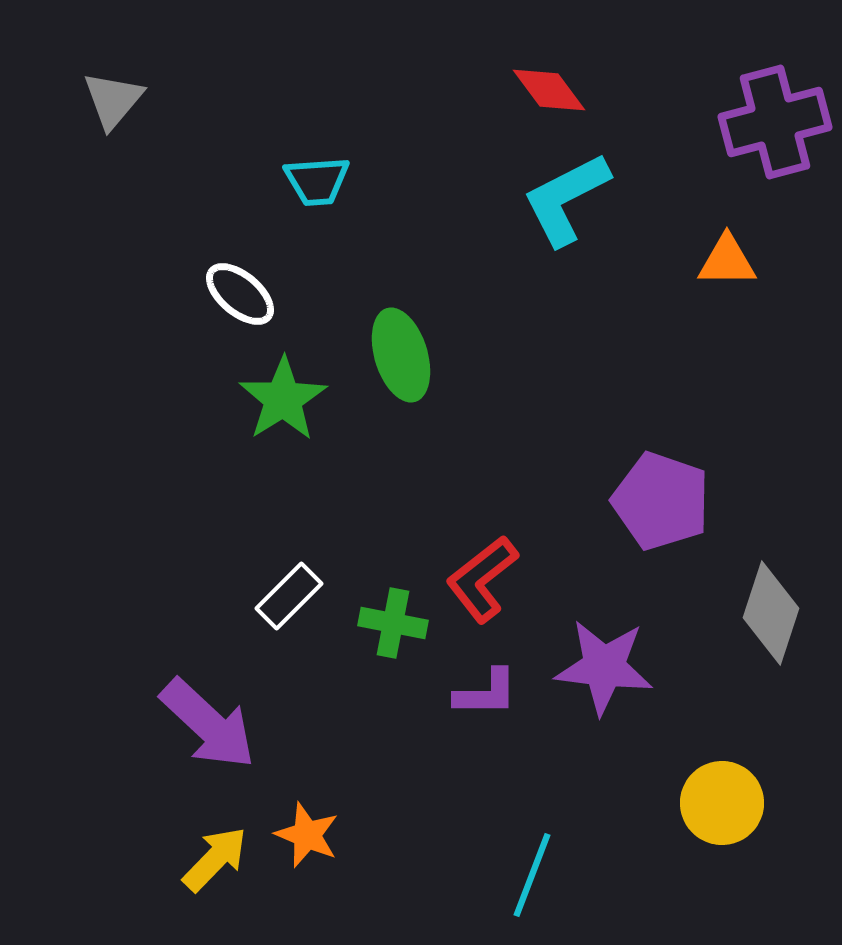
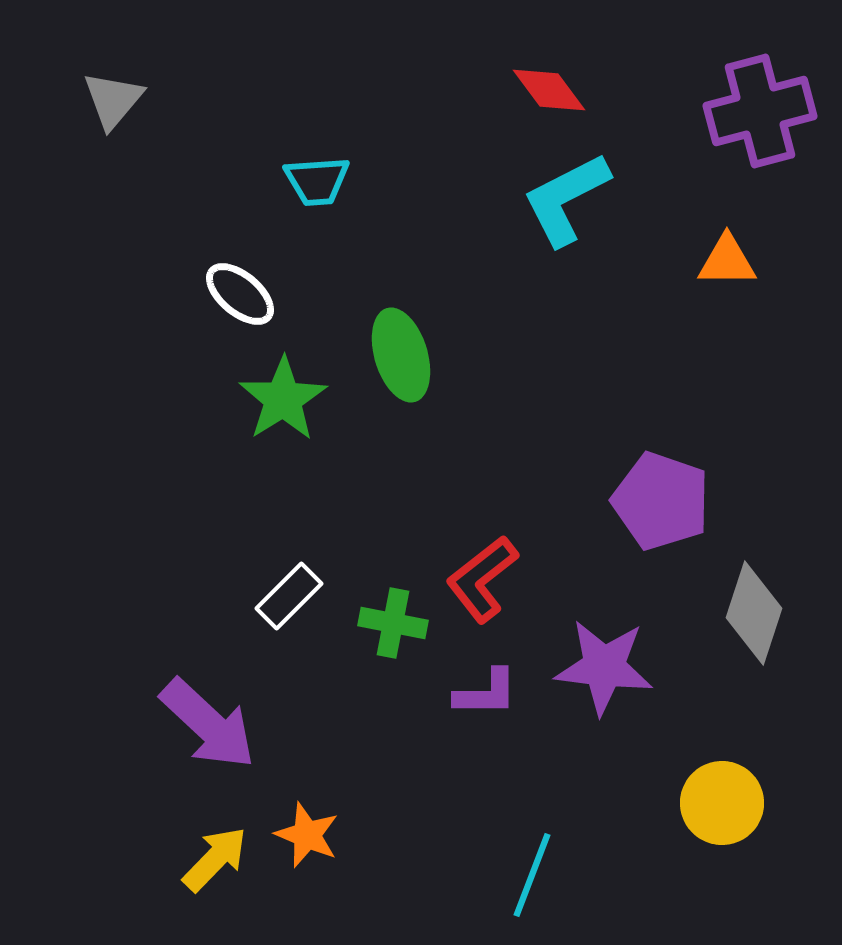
purple cross: moved 15 px left, 11 px up
gray diamond: moved 17 px left
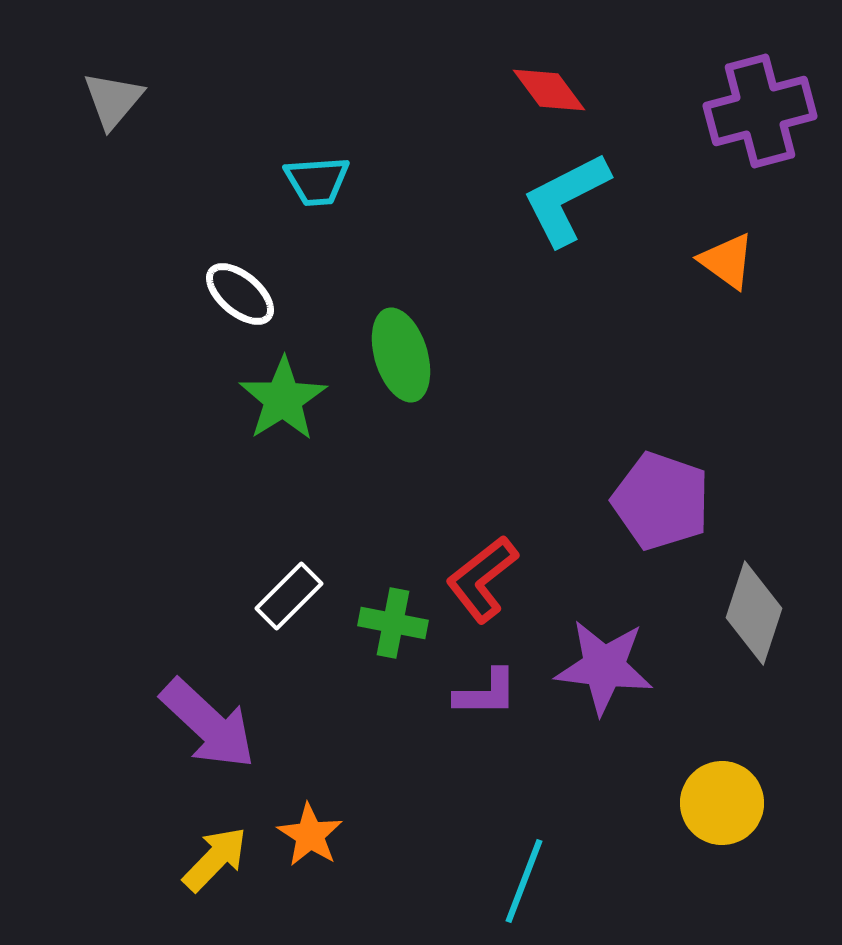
orange triangle: rotated 36 degrees clockwise
orange star: moved 3 px right; rotated 10 degrees clockwise
cyan line: moved 8 px left, 6 px down
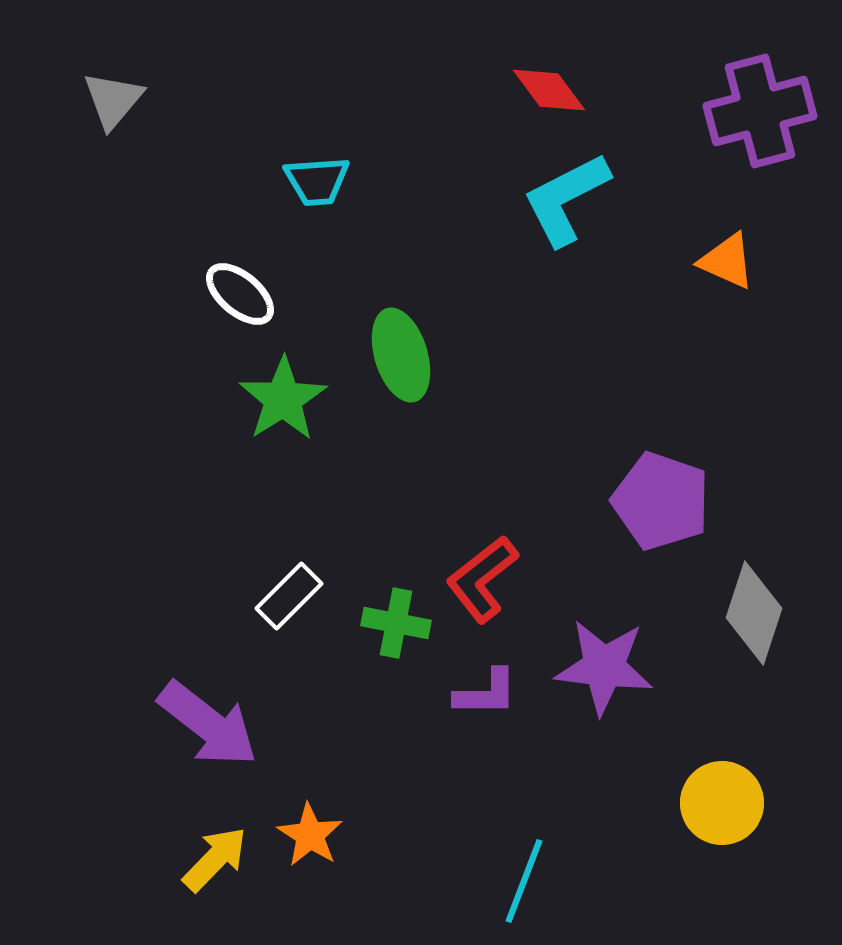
orange triangle: rotated 12 degrees counterclockwise
green cross: moved 3 px right
purple arrow: rotated 5 degrees counterclockwise
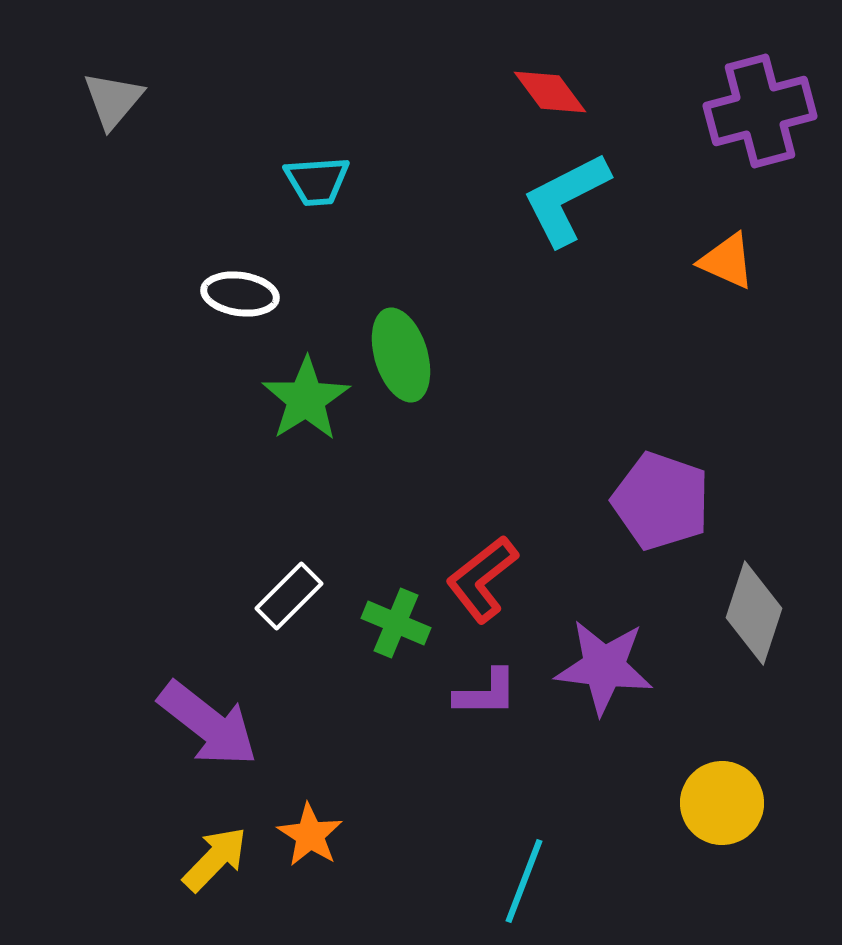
red diamond: moved 1 px right, 2 px down
white ellipse: rotated 32 degrees counterclockwise
green star: moved 23 px right
green cross: rotated 12 degrees clockwise
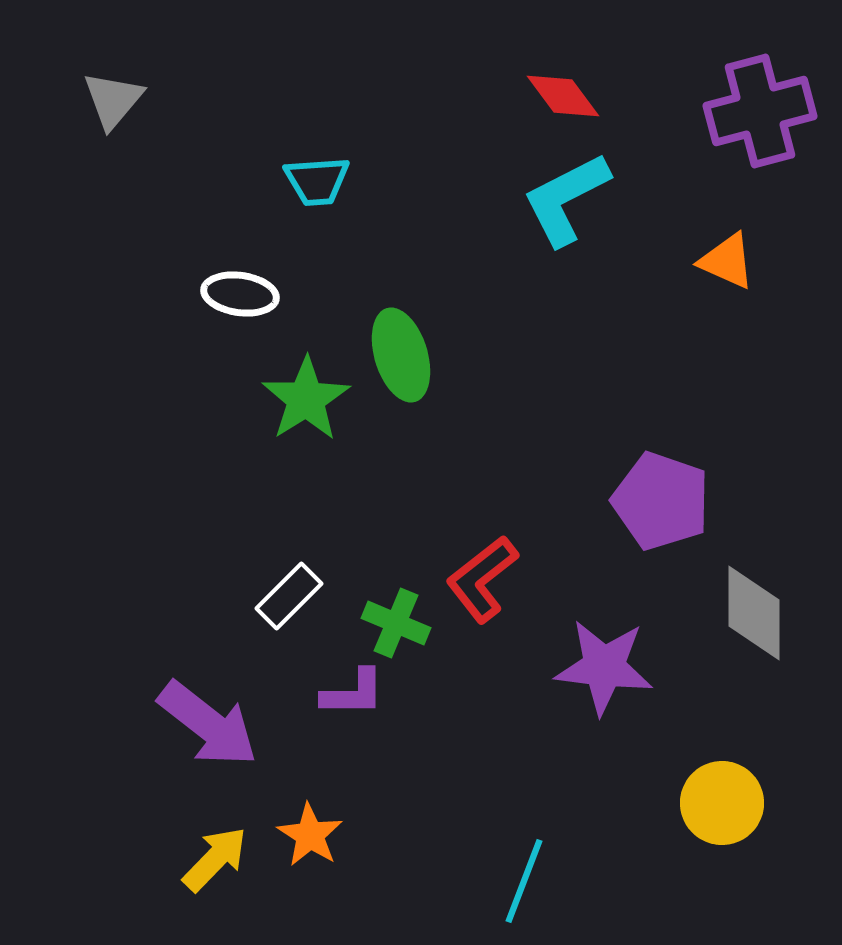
red diamond: moved 13 px right, 4 px down
gray diamond: rotated 18 degrees counterclockwise
purple L-shape: moved 133 px left
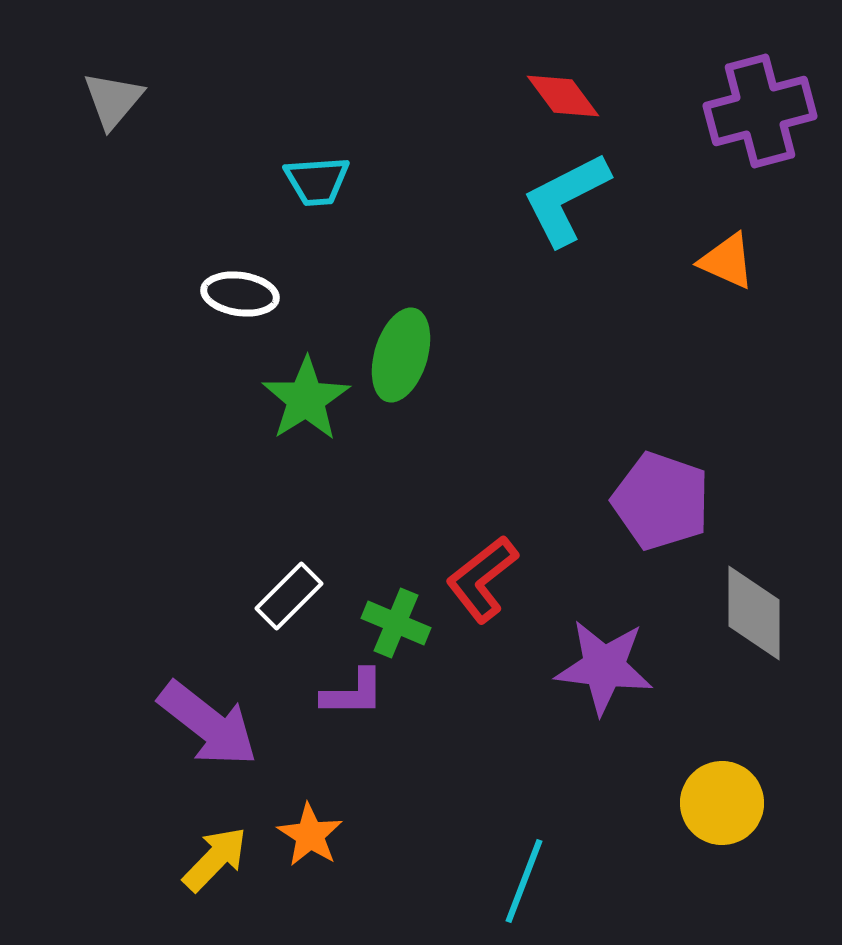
green ellipse: rotated 34 degrees clockwise
